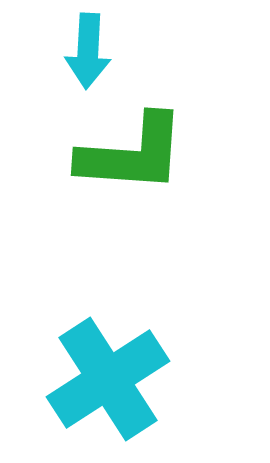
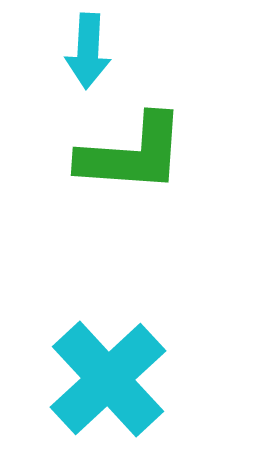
cyan cross: rotated 10 degrees counterclockwise
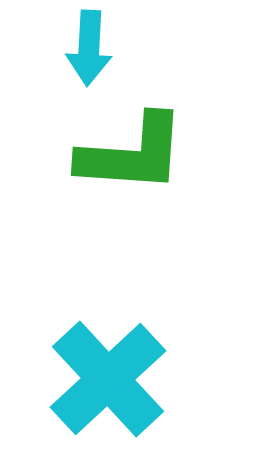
cyan arrow: moved 1 px right, 3 px up
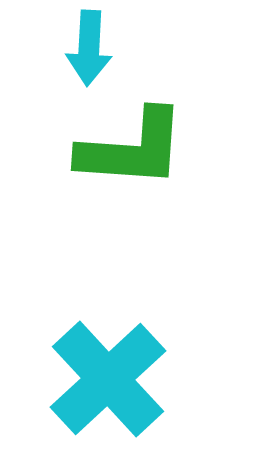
green L-shape: moved 5 px up
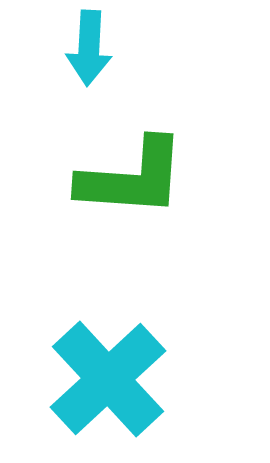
green L-shape: moved 29 px down
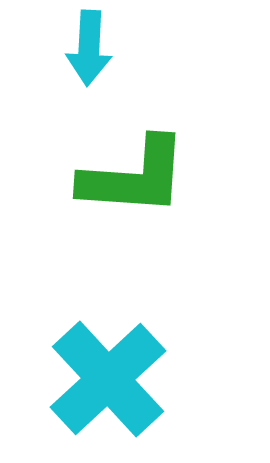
green L-shape: moved 2 px right, 1 px up
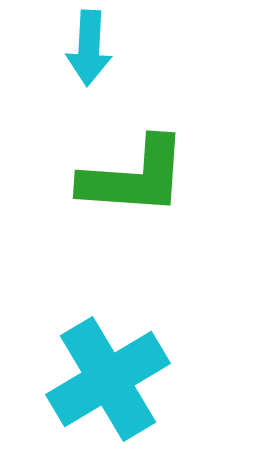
cyan cross: rotated 12 degrees clockwise
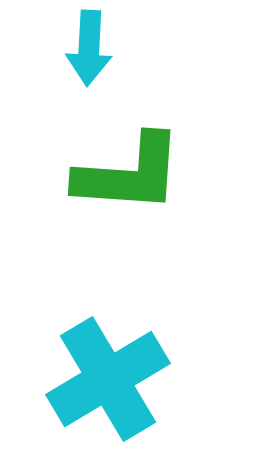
green L-shape: moved 5 px left, 3 px up
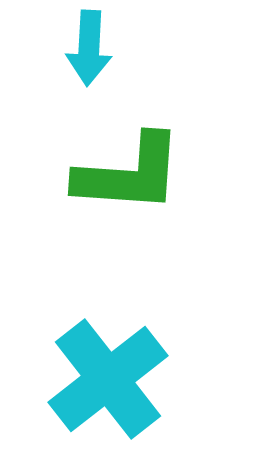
cyan cross: rotated 7 degrees counterclockwise
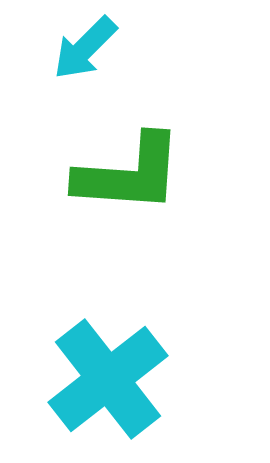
cyan arrow: moved 4 px left; rotated 42 degrees clockwise
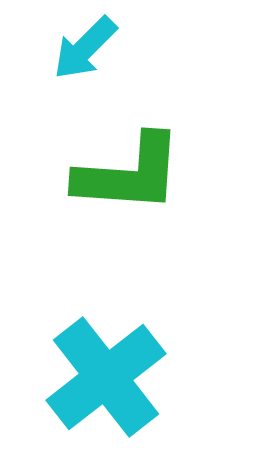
cyan cross: moved 2 px left, 2 px up
